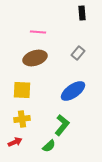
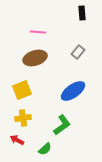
gray rectangle: moved 1 px up
yellow square: rotated 24 degrees counterclockwise
yellow cross: moved 1 px right, 1 px up
green L-shape: rotated 15 degrees clockwise
red arrow: moved 2 px right, 2 px up; rotated 128 degrees counterclockwise
green semicircle: moved 4 px left, 3 px down
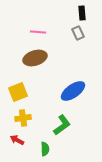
gray rectangle: moved 19 px up; rotated 64 degrees counterclockwise
yellow square: moved 4 px left, 2 px down
green semicircle: rotated 48 degrees counterclockwise
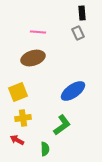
brown ellipse: moved 2 px left
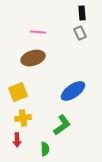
gray rectangle: moved 2 px right
red arrow: rotated 120 degrees counterclockwise
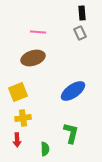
green L-shape: moved 9 px right, 8 px down; rotated 40 degrees counterclockwise
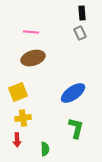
pink line: moved 7 px left
blue ellipse: moved 2 px down
green L-shape: moved 5 px right, 5 px up
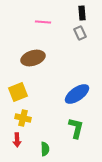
pink line: moved 12 px right, 10 px up
blue ellipse: moved 4 px right, 1 px down
yellow cross: rotated 21 degrees clockwise
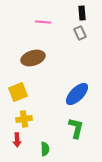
blue ellipse: rotated 10 degrees counterclockwise
yellow cross: moved 1 px right, 1 px down; rotated 21 degrees counterclockwise
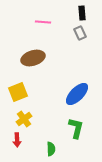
yellow cross: rotated 28 degrees counterclockwise
green semicircle: moved 6 px right
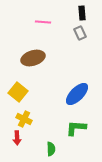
yellow square: rotated 30 degrees counterclockwise
yellow cross: rotated 28 degrees counterclockwise
green L-shape: rotated 100 degrees counterclockwise
red arrow: moved 2 px up
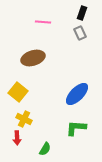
black rectangle: rotated 24 degrees clockwise
green semicircle: moved 6 px left; rotated 32 degrees clockwise
